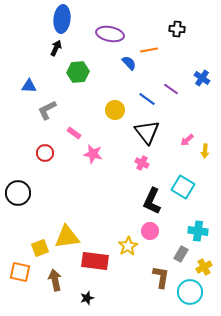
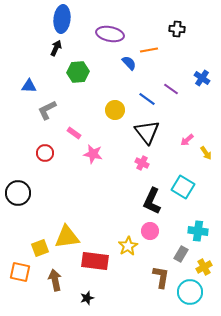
yellow arrow: moved 1 px right, 2 px down; rotated 40 degrees counterclockwise
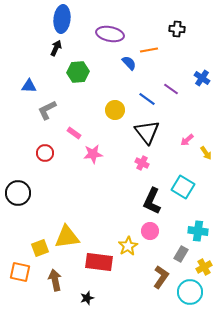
pink star: rotated 18 degrees counterclockwise
red rectangle: moved 4 px right, 1 px down
brown L-shape: rotated 25 degrees clockwise
